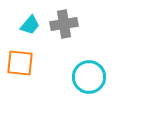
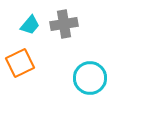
orange square: rotated 32 degrees counterclockwise
cyan circle: moved 1 px right, 1 px down
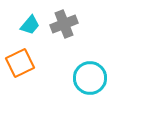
gray cross: rotated 12 degrees counterclockwise
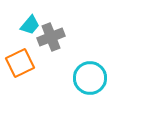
gray cross: moved 13 px left, 13 px down
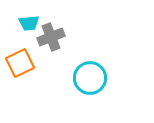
cyan trapezoid: moved 1 px left, 2 px up; rotated 45 degrees clockwise
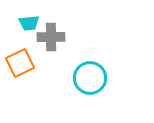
gray cross: rotated 20 degrees clockwise
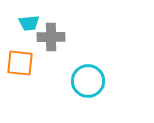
orange square: rotated 32 degrees clockwise
cyan circle: moved 2 px left, 3 px down
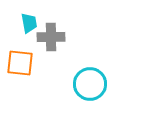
cyan trapezoid: rotated 95 degrees counterclockwise
cyan circle: moved 2 px right, 3 px down
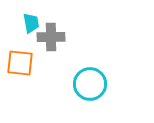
cyan trapezoid: moved 2 px right
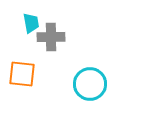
orange square: moved 2 px right, 11 px down
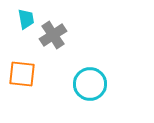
cyan trapezoid: moved 5 px left, 4 px up
gray cross: moved 2 px right, 2 px up; rotated 32 degrees counterclockwise
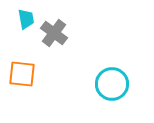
gray cross: moved 1 px right, 2 px up; rotated 20 degrees counterclockwise
cyan circle: moved 22 px right
